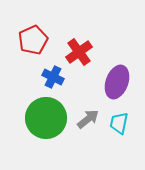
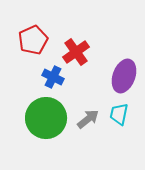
red cross: moved 3 px left
purple ellipse: moved 7 px right, 6 px up
cyan trapezoid: moved 9 px up
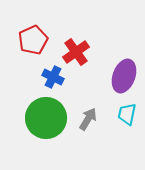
cyan trapezoid: moved 8 px right
gray arrow: rotated 20 degrees counterclockwise
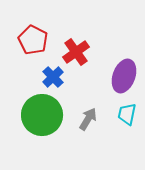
red pentagon: rotated 20 degrees counterclockwise
blue cross: rotated 20 degrees clockwise
green circle: moved 4 px left, 3 px up
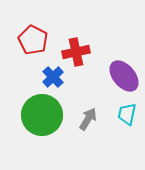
red cross: rotated 24 degrees clockwise
purple ellipse: rotated 60 degrees counterclockwise
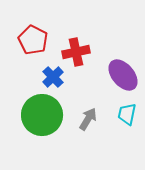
purple ellipse: moved 1 px left, 1 px up
